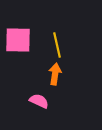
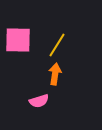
yellow line: rotated 45 degrees clockwise
pink semicircle: rotated 138 degrees clockwise
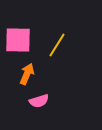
orange arrow: moved 28 px left; rotated 15 degrees clockwise
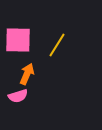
pink semicircle: moved 21 px left, 5 px up
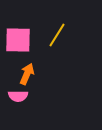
yellow line: moved 10 px up
pink semicircle: rotated 18 degrees clockwise
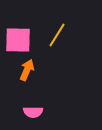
orange arrow: moved 4 px up
pink semicircle: moved 15 px right, 16 px down
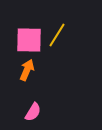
pink square: moved 11 px right
pink semicircle: rotated 60 degrees counterclockwise
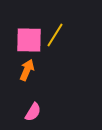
yellow line: moved 2 px left
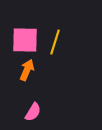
yellow line: moved 7 px down; rotated 15 degrees counterclockwise
pink square: moved 4 px left
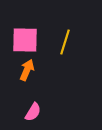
yellow line: moved 10 px right
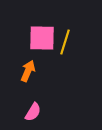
pink square: moved 17 px right, 2 px up
orange arrow: moved 1 px right, 1 px down
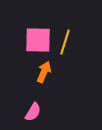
pink square: moved 4 px left, 2 px down
orange arrow: moved 16 px right, 1 px down
